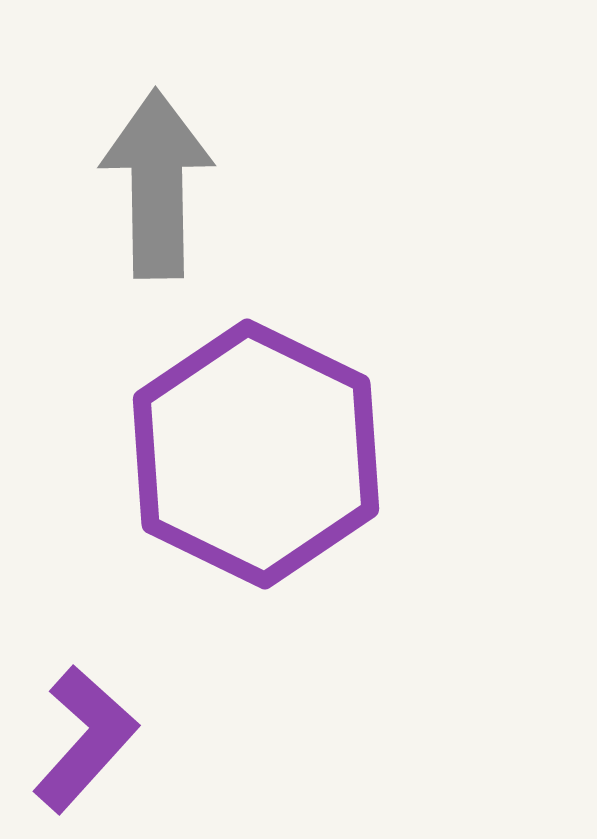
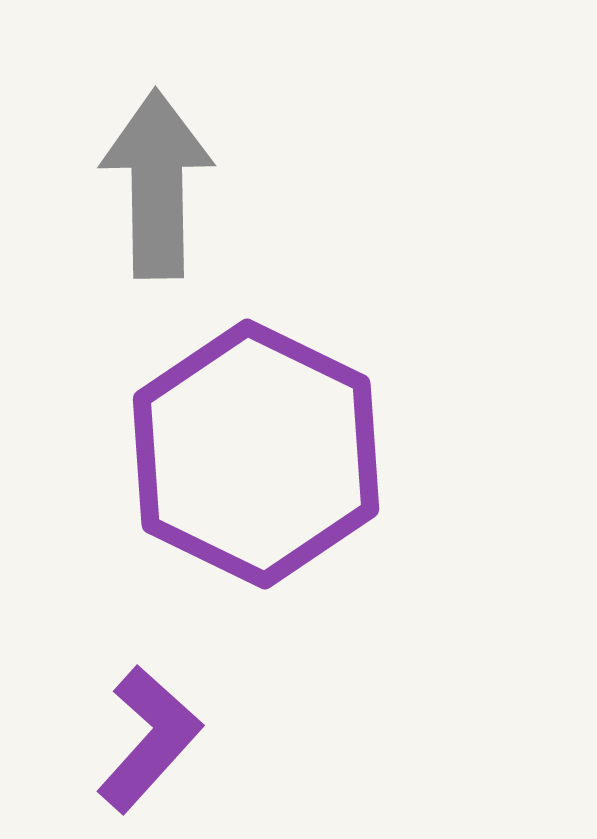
purple L-shape: moved 64 px right
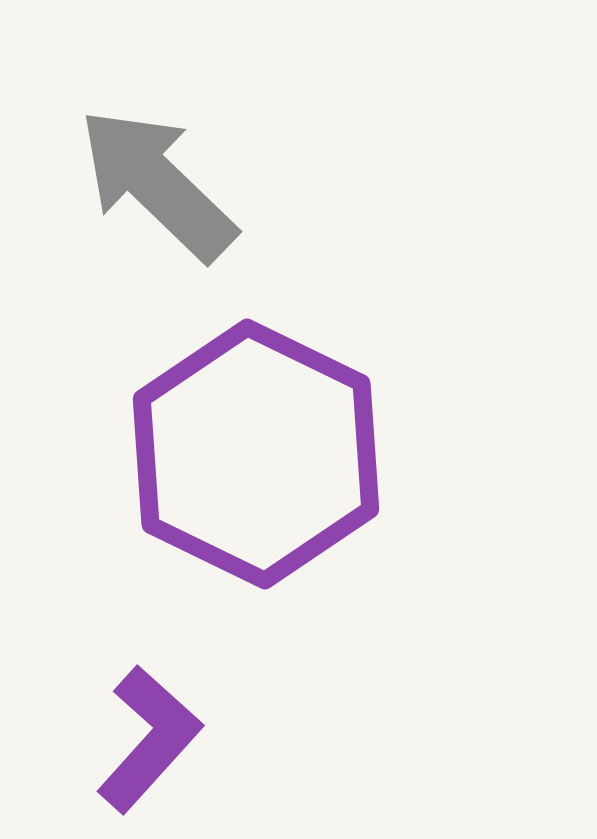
gray arrow: rotated 45 degrees counterclockwise
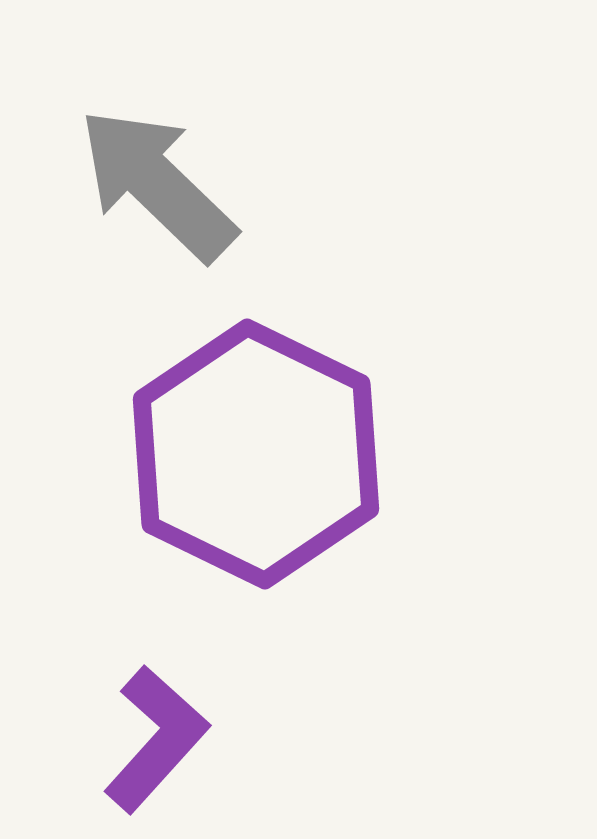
purple L-shape: moved 7 px right
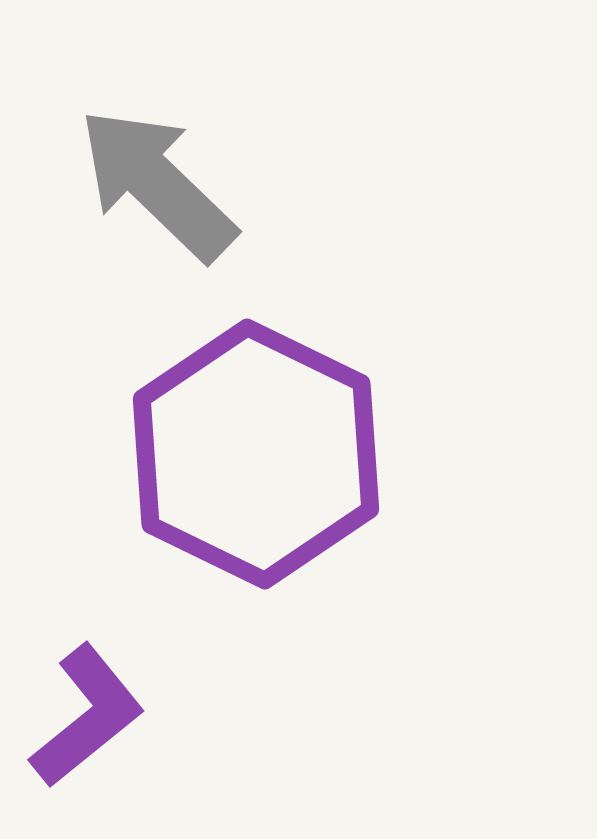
purple L-shape: moved 69 px left, 23 px up; rotated 9 degrees clockwise
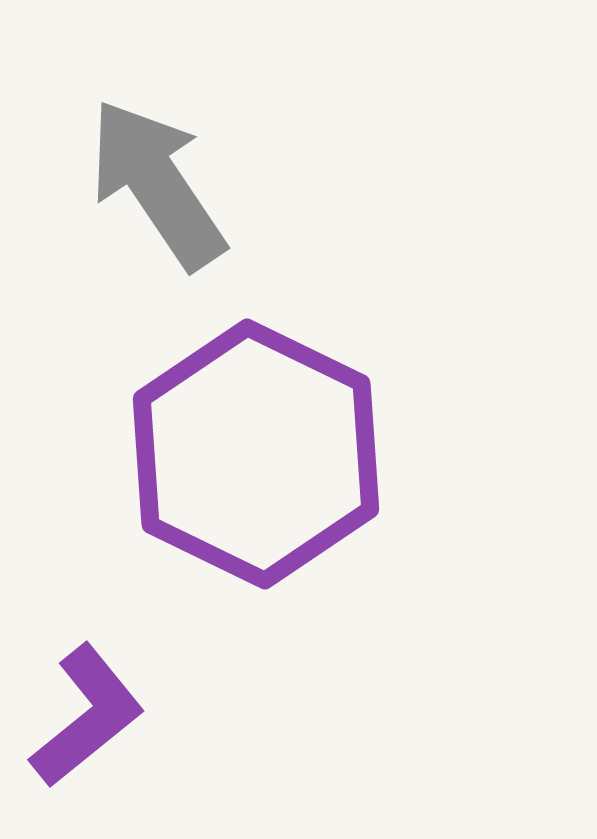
gray arrow: rotated 12 degrees clockwise
